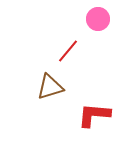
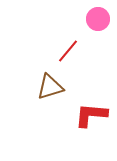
red L-shape: moved 3 px left
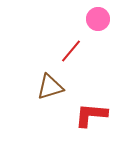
red line: moved 3 px right
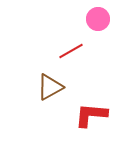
red line: rotated 20 degrees clockwise
brown triangle: rotated 12 degrees counterclockwise
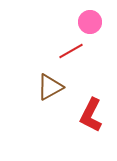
pink circle: moved 8 px left, 3 px down
red L-shape: rotated 68 degrees counterclockwise
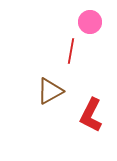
red line: rotated 50 degrees counterclockwise
brown triangle: moved 4 px down
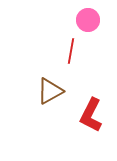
pink circle: moved 2 px left, 2 px up
